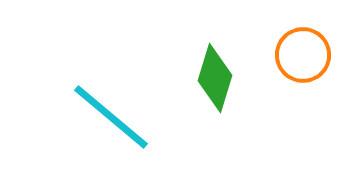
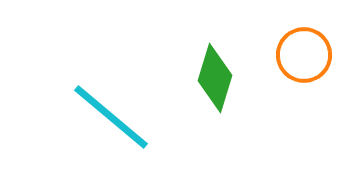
orange circle: moved 1 px right
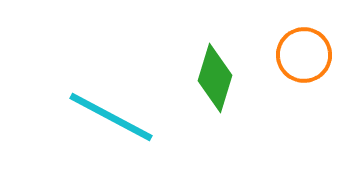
cyan line: rotated 12 degrees counterclockwise
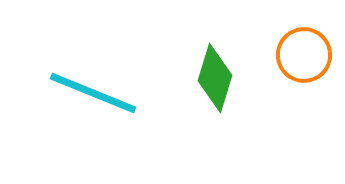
cyan line: moved 18 px left, 24 px up; rotated 6 degrees counterclockwise
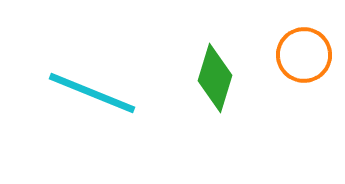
cyan line: moved 1 px left
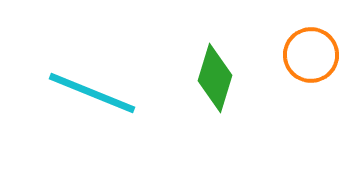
orange circle: moved 7 px right
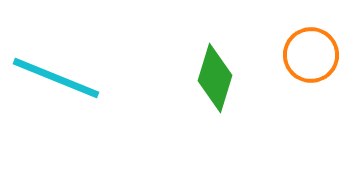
cyan line: moved 36 px left, 15 px up
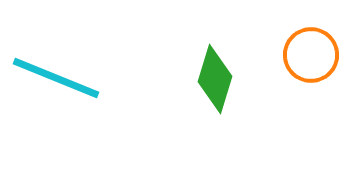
green diamond: moved 1 px down
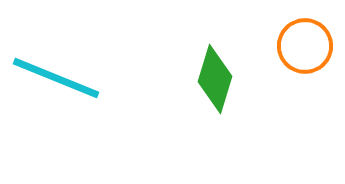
orange circle: moved 6 px left, 9 px up
